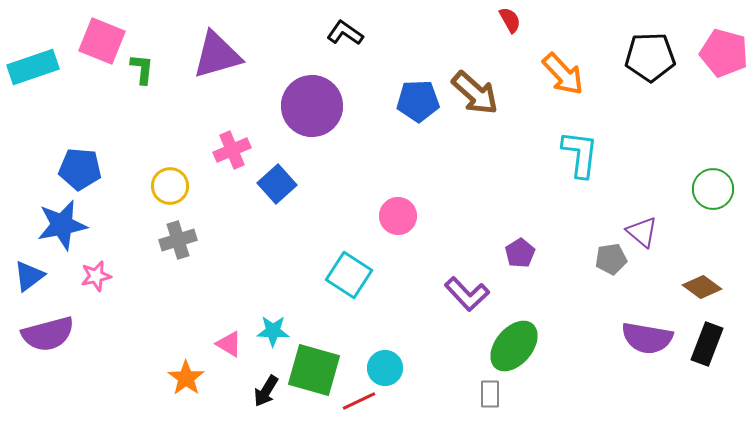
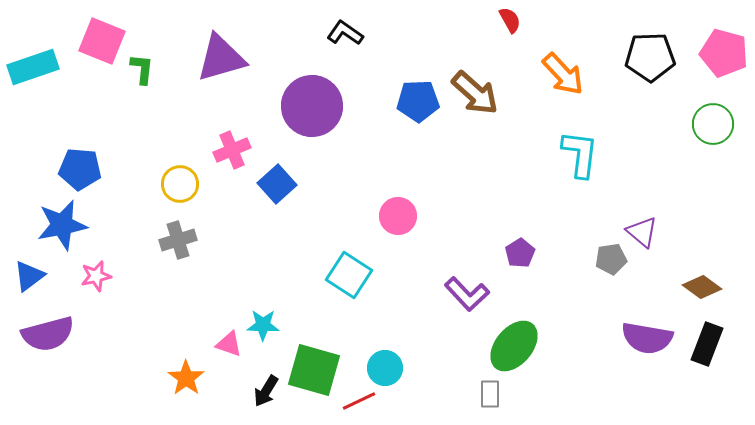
purple triangle at (217, 55): moved 4 px right, 3 px down
yellow circle at (170, 186): moved 10 px right, 2 px up
green circle at (713, 189): moved 65 px up
cyan star at (273, 331): moved 10 px left, 6 px up
pink triangle at (229, 344): rotated 12 degrees counterclockwise
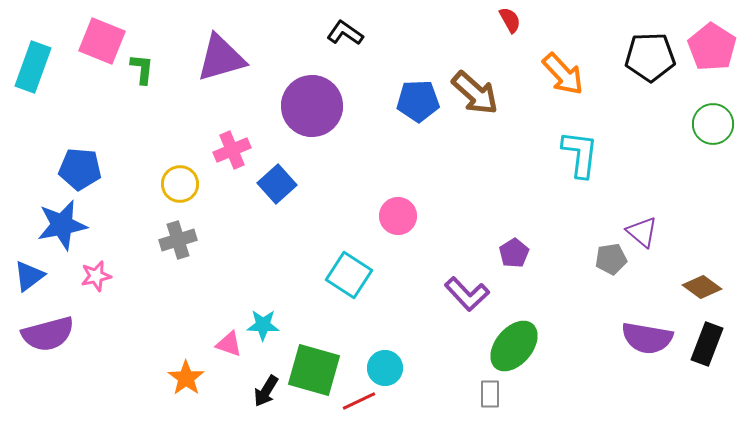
pink pentagon at (724, 53): moved 12 px left, 6 px up; rotated 18 degrees clockwise
cyan rectangle at (33, 67): rotated 51 degrees counterclockwise
purple pentagon at (520, 253): moved 6 px left
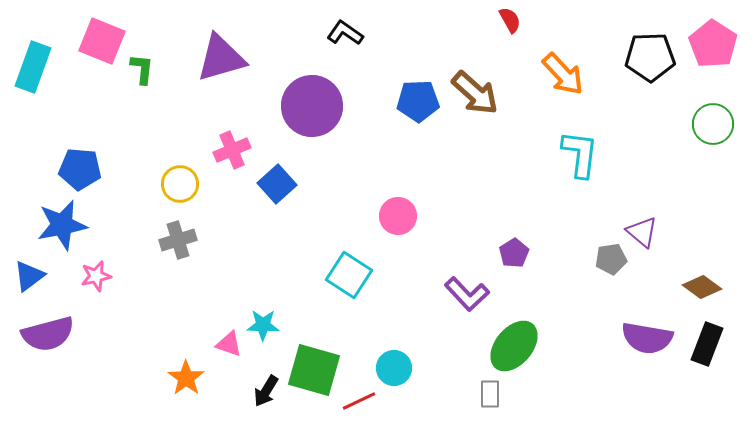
pink pentagon at (712, 47): moved 1 px right, 3 px up
cyan circle at (385, 368): moved 9 px right
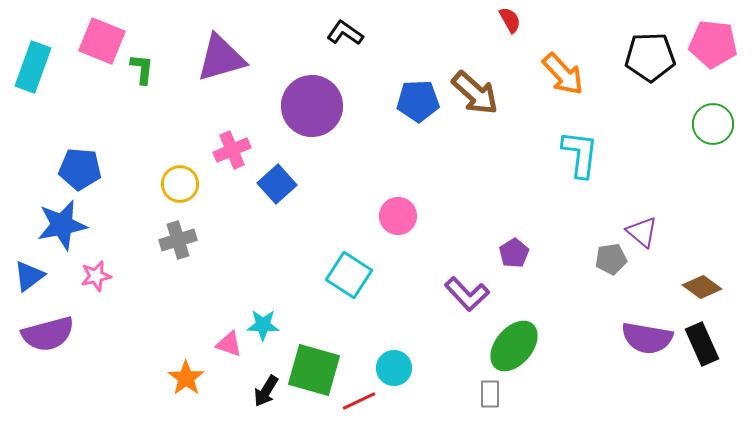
pink pentagon at (713, 44): rotated 27 degrees counterclockwise
black rectangle at (707, 344): moved 5 px left; rotated 45 degrees counterclockwise
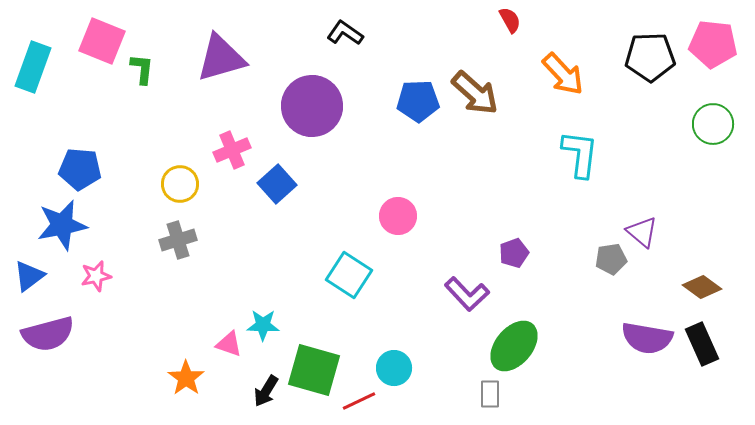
purple pentagon at (514, 253): rotated 12 degrees clockwise
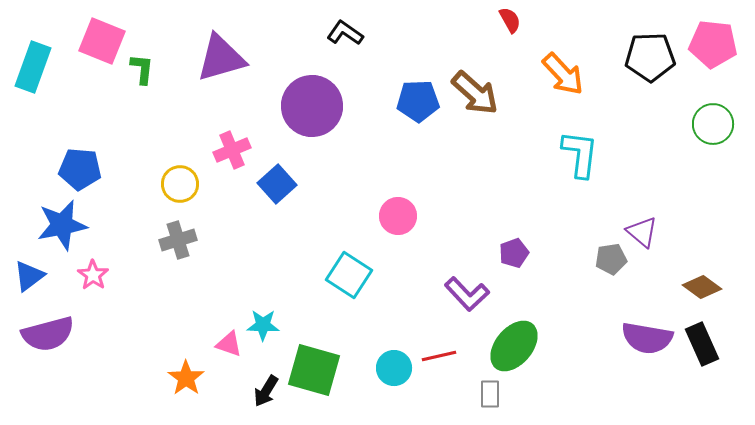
pink star at (96, 276): moved 3 px left, 1 px up; rotated 24 degrees counterclockwise
red line at (359, 401): moved 80 px right, 45 px up; rotated 12 degrees clockwise
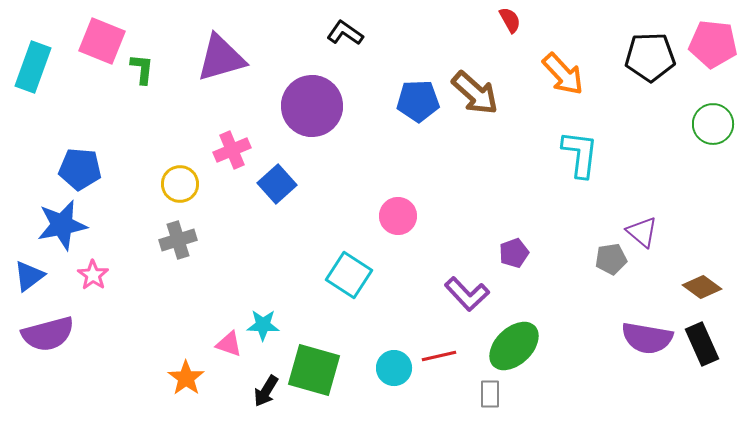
green ellipse at (514, 346): rotated 6 degrees clockwise
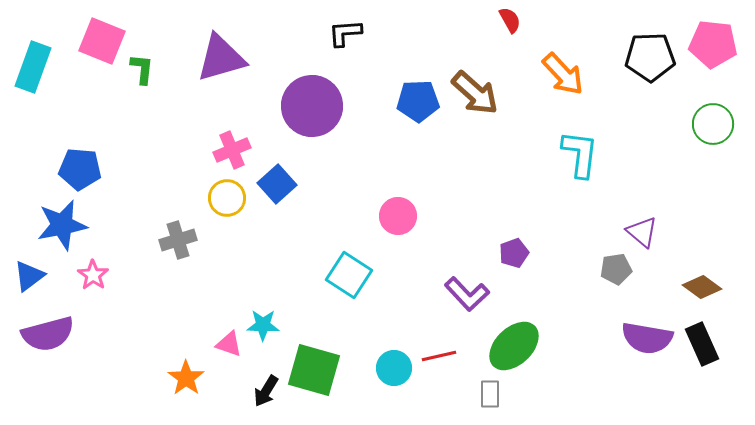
black L-shape at (345, 33): rotated 39 degrees counterclockwise
yellow circle at (180, 184): moved 47 px right, 14 px down
gray pentagon at (611, 259): moved 5 px right, 10 px down
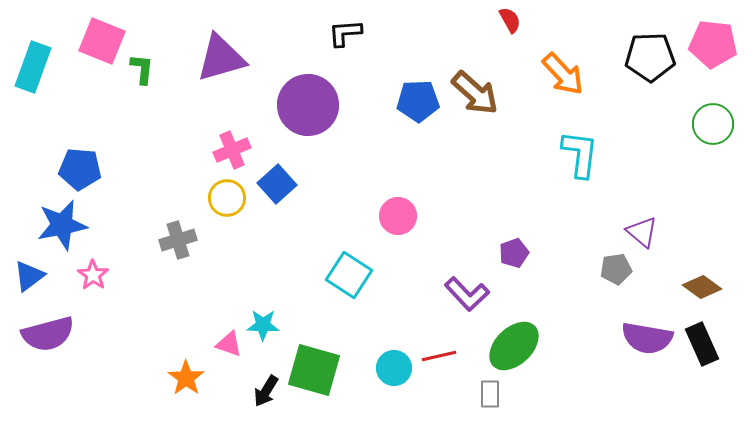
purple circle at (312, 106): moved 4 px left, 1 px up
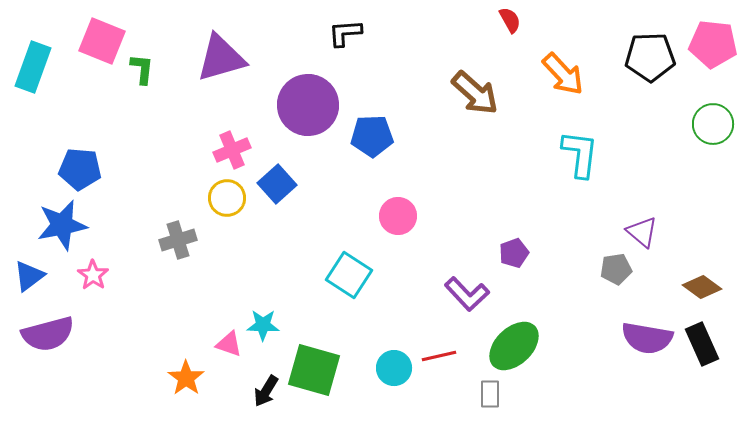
blue pentagon at (418, 101): moved 46 px left, 35 px down
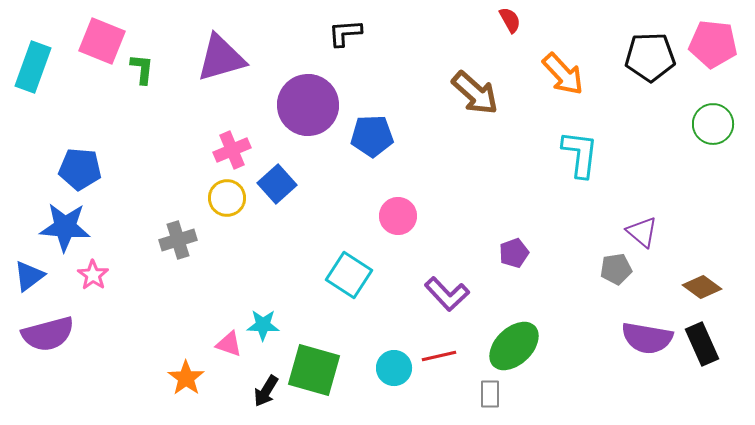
blue star at (62, 225): moved 3 px right, 2 px down; rotated 15 degrees clockwise
purple L-shape at (467, 294): moved 20 px left
